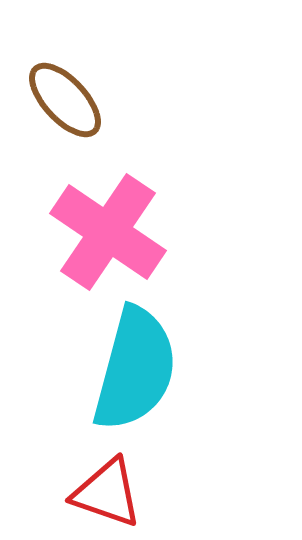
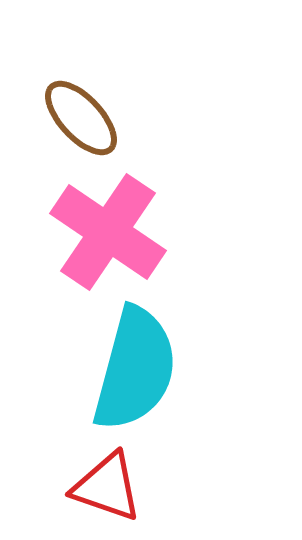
brown ellipse: moved 16 px right, 18 px down
red triangle: moved 6 px up
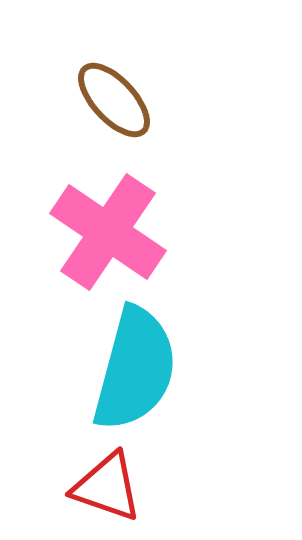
brown ellipse: moved 33 px right, 18 px up
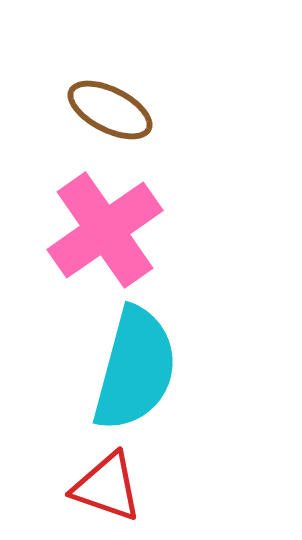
brown ellipse: moved 4 px left, 10 px down; rotated 20 degrees counterclockwise
pink cross: moved 3 px left, 2 px up; rotated 21 degrees clockwise
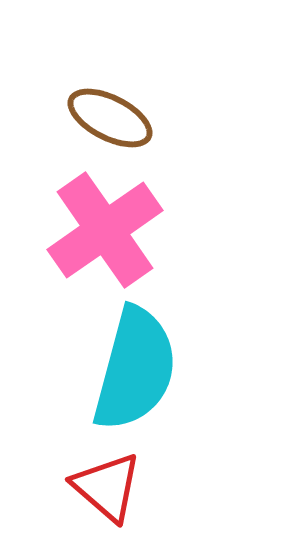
brown ellipse: moved 8 px down
red triangle: rotated 22 degrees clockwise
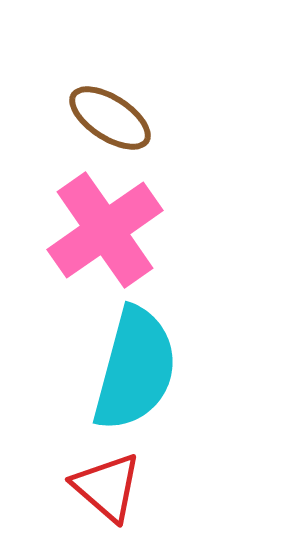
brown ellipse: rotated 6 degrees clockwise
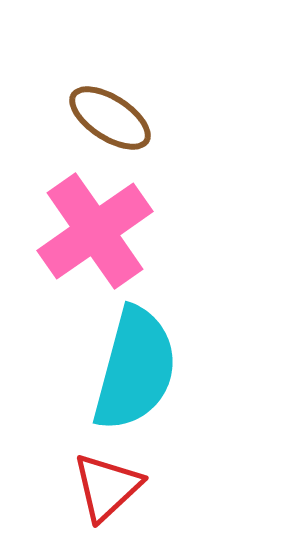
pink cross: moved 10 px left, 1 px down
red triangle: rotated 36 degrees clockwise
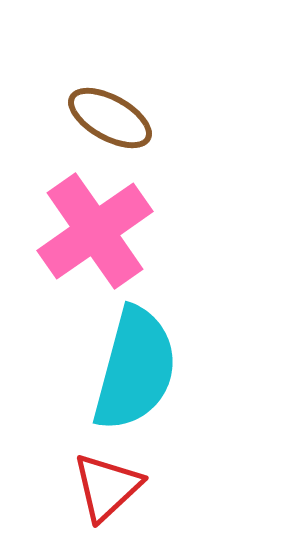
brown ellipse: rotated 4 degrees counterclockwise
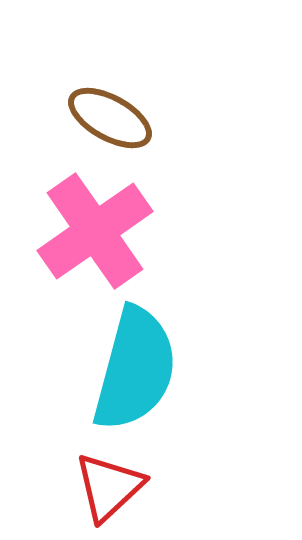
red triangle: moved 2 px right
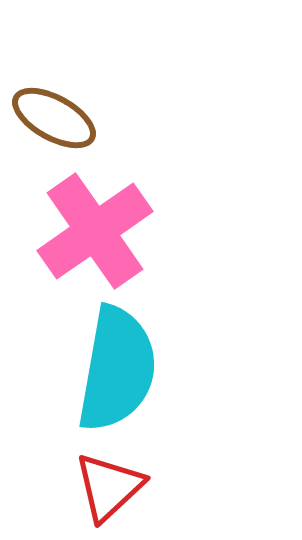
brown ellipse: moved 56 px left
cyan semicircle: moved 18 px left; rotated 5 degrees counterclockwise
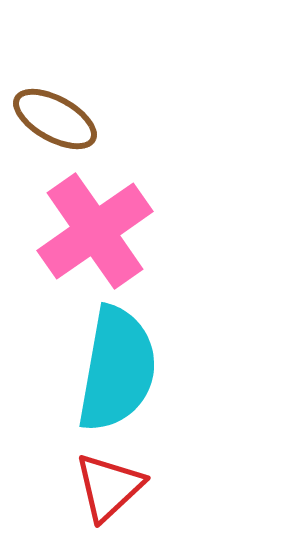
brown ellipse: moved 1 px right, 1 px down
